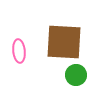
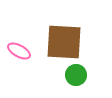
pink ellipse: rotated 55 degrees counterclockwise
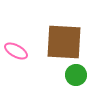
pink ellipse: moved 3 px left
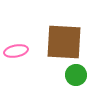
pink ellipse: rotated 40 degrees counterclockwise
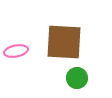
green circle: moved 1 px right, 3 px down
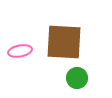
pink ellipse: moved 4 px right
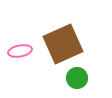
brown square: moved 1 px left, 2 px down; rotated 27 degrees counterclockwise
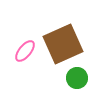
pink ellipse: moved 5 px right; rotated 40 degrees counterclockwise
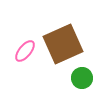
green circle: moved 5 px right
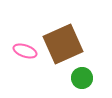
pink ellipse: rotated 70 degrees clockwise
